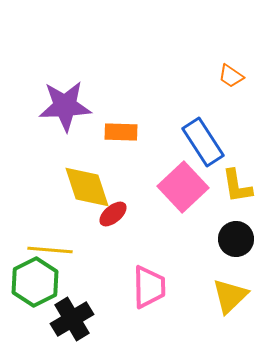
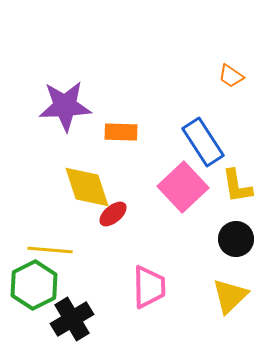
green hexagon: moved 1 px left, 3 px down
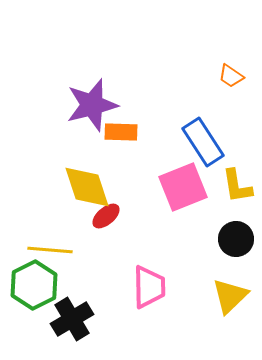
purple star: moved 27 px right, 1 px up; rotated 12 degrees counterclockwise
pink square: rotated 21 degrees clockwise
red ellipse: moved 7 px left, 2 px down
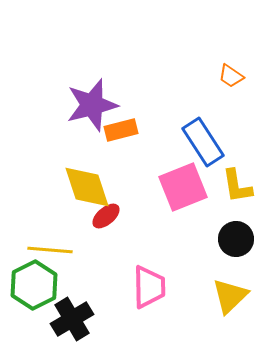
orange rectangle: moved 2 px up; rotated 16 degrees counterclockwise
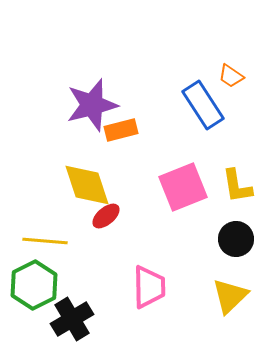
blue rectangle: moved 37 px up
yellow diamond: moved 2 px up
yellow line: moved 5 px left, 9 px up
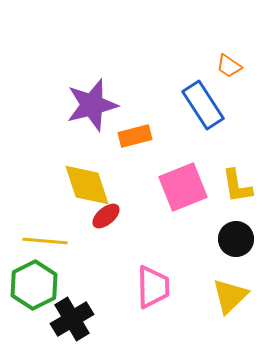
orange trapezoid: moved 2 px left, 10 px up
orange rectangle: moved 14 px right, 6 px down
pink trapezoid: moved 4 px right
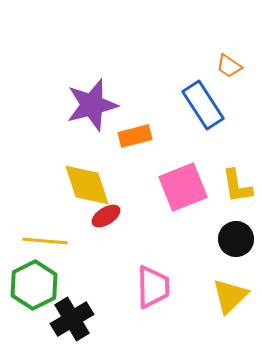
red ellipse: rotated 8 degrees clockwise
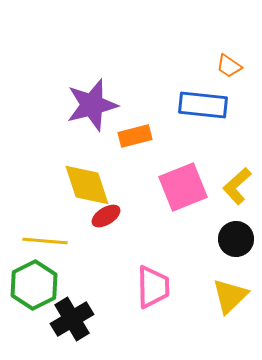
blue rectangle: rotated 51 degrees counterclockwise
yellow L-shape: rotated 57 degrees clockwise
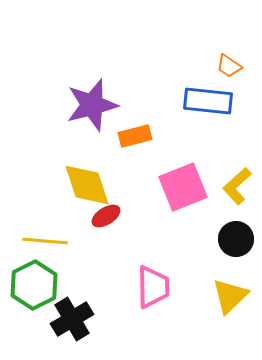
blue rectangle: moved 5 px right, 4 px up
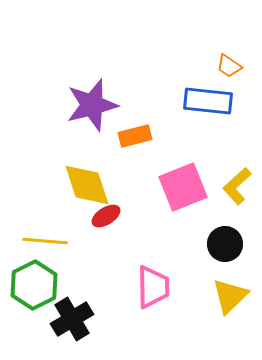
black circle: moved 11 px left, 5 px down
